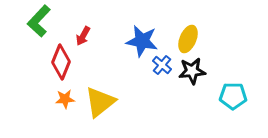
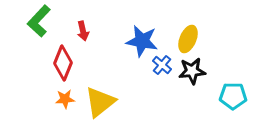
red arrow: moved 5 px up; rotated 42 degrees counterclockwise
red diamond: moved 2 px right, 1 px down
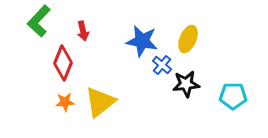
black star: moved 6 px left, 13 px down
orange star: moved 3 px down
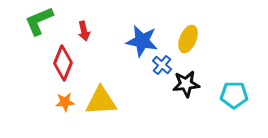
green L-shape: rotated 24 degrees clockwise
red arrow: moved 1 px right
cyan pentagon: moved 1 px right, 1 px up
yellow triangle: moved 1 px right, 1 px up; rotated 36 degrees clockwise
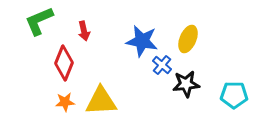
red diamond: moved 1 px right
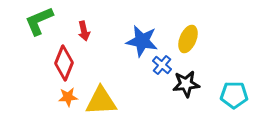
orange star: moved 3 px right, 5 px up
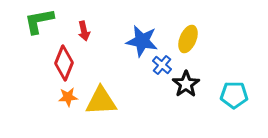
green L-shape: rotated 12 degrees clockwise
black star: rotated 28 degrees counterclockwise
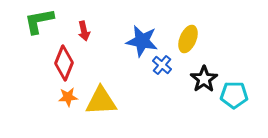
black star: moved 18 px right, 5 px up
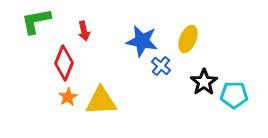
green L-shape: moved 3 px left
blue cross: moved 1 px left, 1 px down
black star: moved 3 px down
orange star: rotated 24 degrees counterclockwise
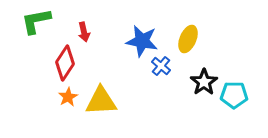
red arrow: moved 1 px down
red diamond: moved 1 px right; rotated 12 degrees clockwise
